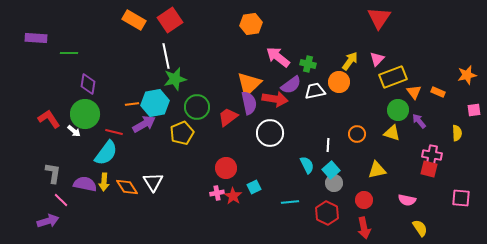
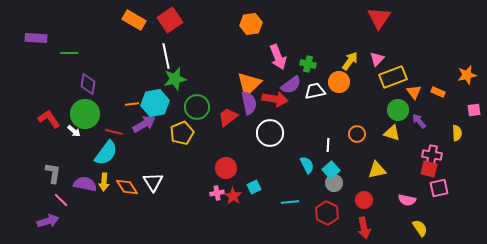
pink arrow at (278, 57): rotated 150 degrees counterclockwise
pink square at (461, 198): moved 22 px left, 10 px up; rotated 18 degrees counterclockwise
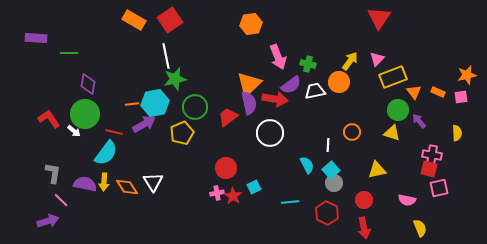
green circle at (197, 107): moved 2 px left
pink square at (474, 110): moved 13 px left, 13 px up
orange circle at (357, 134): moved 5 px left, 2 px up
yellow semicircle at (420, 228): rotated 12 degrees clockwise
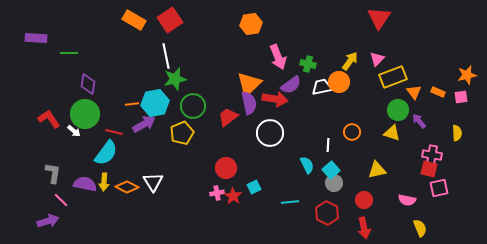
white trapezoid at (315, 91): moved 7 px right, 4 px up
green circle at (195, 107): moved 2 px left, 1 px up
orange diamond at (127, 187): rotated 30 degrees counterclockwise
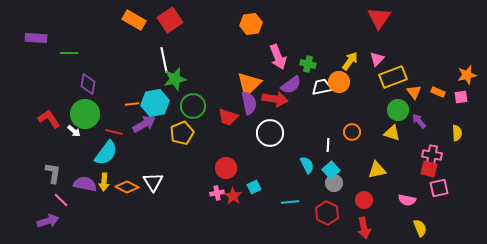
white line at (166, 56): moved 2 px left, 4 px down
red trapezoid at (228, 117): rotated 125 degrees counterclockwise
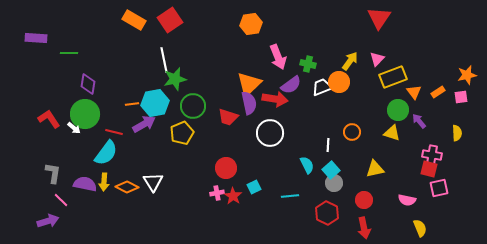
white trapezoid at (322, 87): rotated 10 degrees counterclockwise
orange rectangle at (438, 92): rotated 56 degrees counterclockwise
white arrow at (74, 131): moved 3 px up
yellow triangle at (377, 170): moved 2 px left, 1 px up
cyan line at (290, 202): moved 6 px up
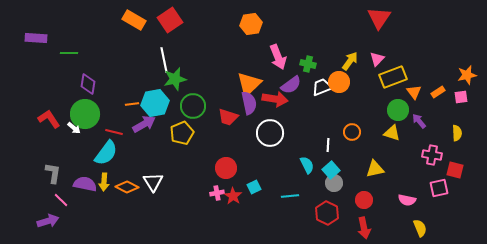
red square at (429, 169): moved 26 px right, 1 px down
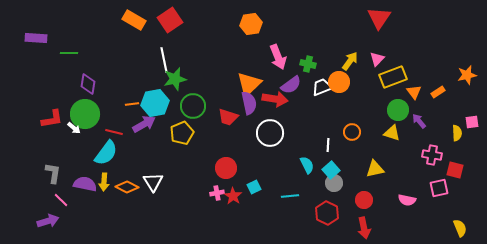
pink square at (461, 97): moved 11 px right, 25 px down
red L-shape at (49, 119): moved 3 px right; rotated 115 degrees clockwise
yellow semicircle at (420, 228): moved 40 px right
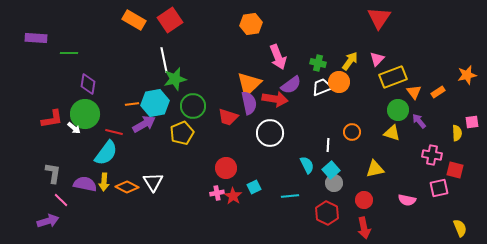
green cross at (308, 64): moved 10 px right, 1 px up
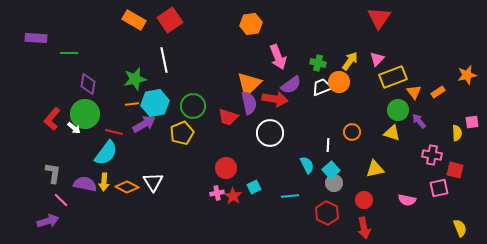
green star at (175, 79): moved 40 px left
red L-shape at (52, 119): rotated 140 degrees clockwise
